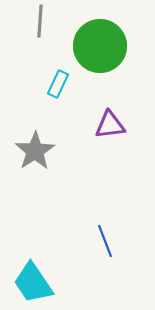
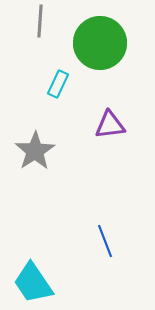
green circle: moved 3 px up
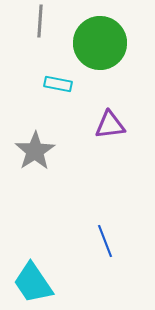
cyan rectangle: rotated 76 degrees clockwise
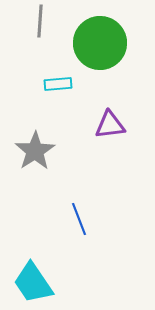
cyan rectangle: rotated 16 degrees counterclockwise
blue line: moved 26 px left, 22 px up
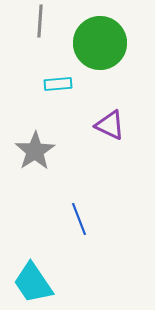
purple triangle: rotated 32 degrees clockwise
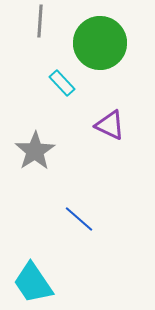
cyan rectangle: moved 4 px right, 1 px up; rotated 52 degrees clockwise
blue line: rotated 28 degrees counterclockwise
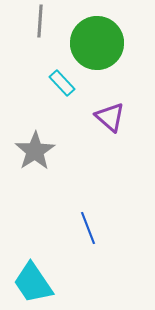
green circle: moved 3 px left
purple triangle: moved 8 px up; rotated 16 degrees clockwise
blue line: moved 9 px right, 9 px down; rotated 28 degrees clockwise
